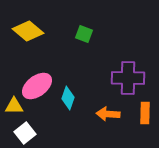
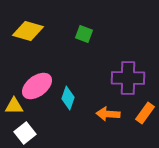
yellow diamond: rotated 24 degrees counterclockwise
orange rectangle: rotated 35 degrees clockwise
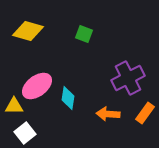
purple cross: rotated 28 degrees counterclockwise
cyan diamond: rotated 10 degrees counterclockwise
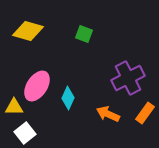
pink ellipse: rotated 20 degrees counterclockwise
cyan diamond: rotated 15 degrees clockwise
yellow triangle: moved 1 px down
orange arrow: rotated 20 degrees clockwise
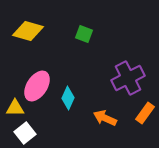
yellow triangle: moved 1 px right, 1 px down
orange arrow: moved 3 px left, 4 px down
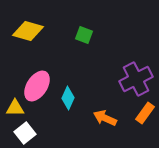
green square: moved 1 px down
purple cross: moved 8 px right, 1 px down
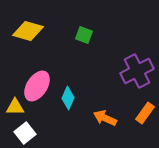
purple cross: moved 1 px right, 8 px up
yellow triangle: moved 1 px up
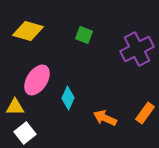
purple cross: moved 22 px up
pink ellipse: moved 6 px up
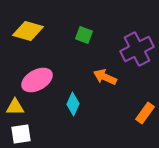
pink ellipse: rotated 28 degrees clockwise
cyan diamond: moved 5 px right, 6 px down
orange arrow: moved 41 px up
white square: moved 4 px left, 1 px down; rotated 30 degrees clockwise
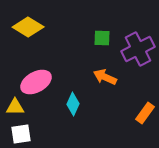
yellow diamond: moved 4 px up; rotated 16 degrees clockwise
green square: moved 18 px right, 3 px down; rotated 18 degrees counterclockwise
purple cross: moved 1 px right
pink ellipse: moved 1 px left, 2 px down
